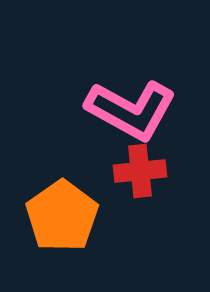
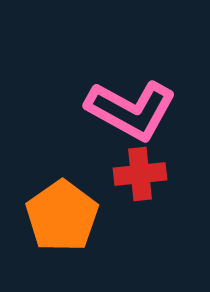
red cross: moved 3 px down
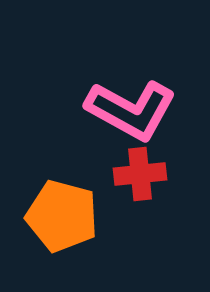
orange pentagon: rotated 22 degrees counterclockwise
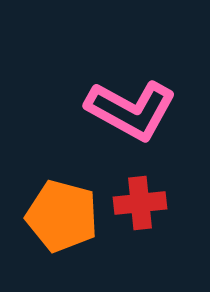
red cross: moved 29 px down
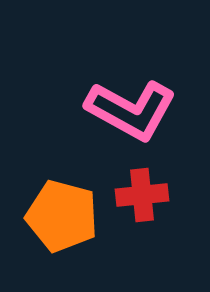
red cross: moved 2 px right, 8 px up
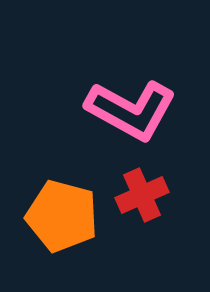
red cross: rotated 18 degrees counterclockwise
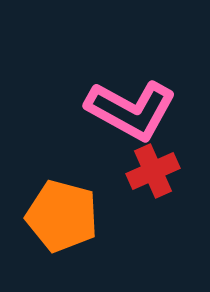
red cross: moved 11 px right, 24 px up
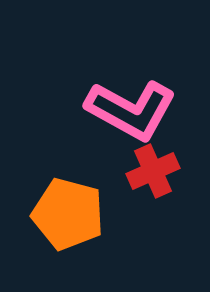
orange pentagon: moved 6 px right, 2 px up
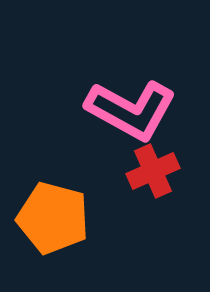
orange pentagon: moved 15 px left, 4 px down
